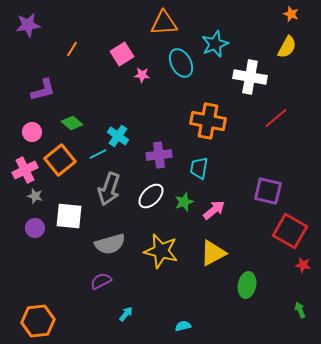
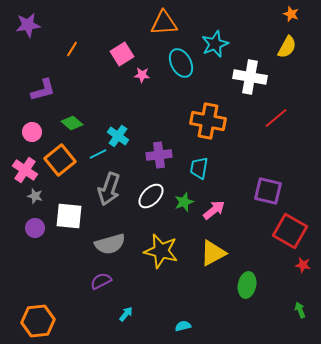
pink cross: rotated 30 degrees counterclockwise
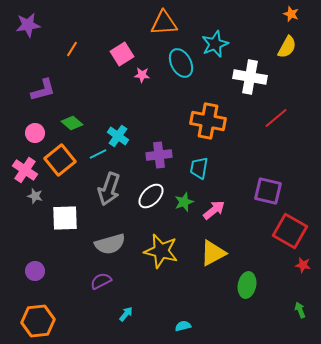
pink circle: moved 3 px right, 1 px down
white square: moved 4 px left, 2 px down; rotated 8 degrees counterclockwise
purple circle: moved 43 px down
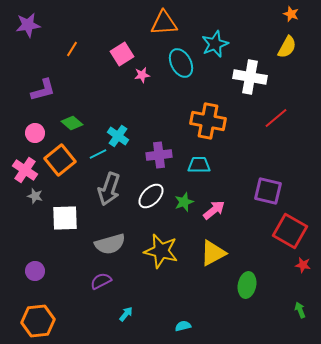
pink star: rotated 14 degrees counterclockwise
cyan trapezoid: moved 3 px up; rotated 80 degrees clockwise
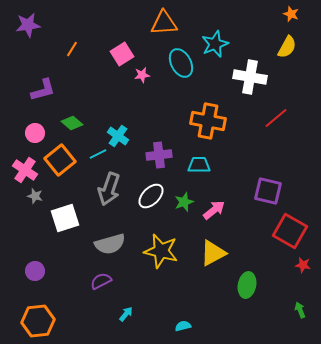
white square: rotated 16 degrees counterclockwise
